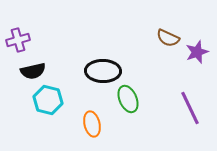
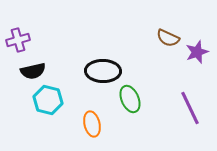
green ellipse: moved 2 px right
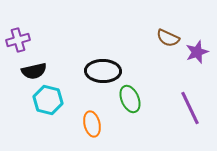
black semicircle: moved 1 px right
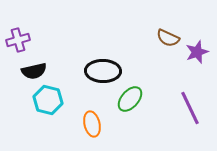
green ellipse: rotated 64 degrees clockwise
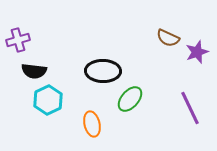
black semicircle: rotated 20 degrees clockwise
cyan hexagon: rotated 20 degrees clockwise
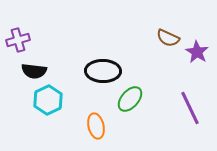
purple star: rotated 20 degrees counterclockwise
orange ellipse: moved 4 px right, 2 px down
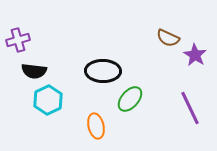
purple star: moved 2 px left, 3 px down
